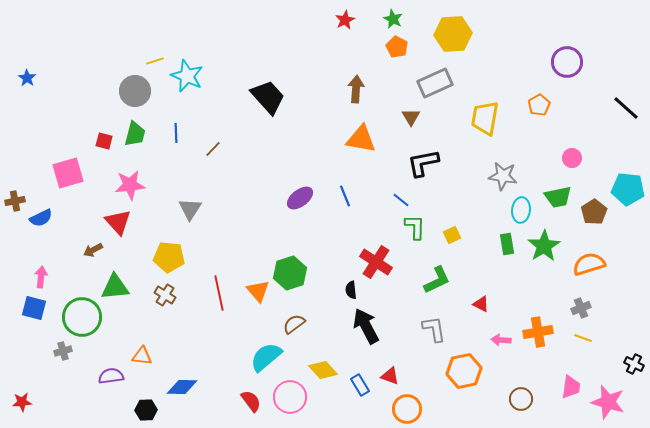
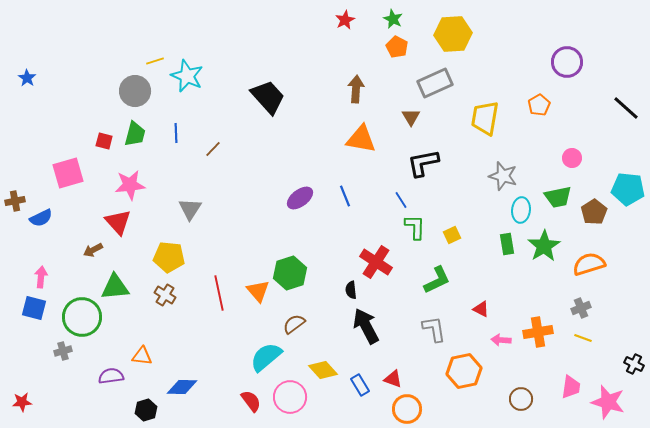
gray star at (503, 176): rotated 8 degrees clockwise
blue line at (401, 200): rotated 18 degrees clockwise
red triangle at (481, 304): moved 5 px down
red triangle at (390, 376): moved 3 px right, 3 px down
black hexagon at (146, 410): rotated 15 degrees counterclockwise
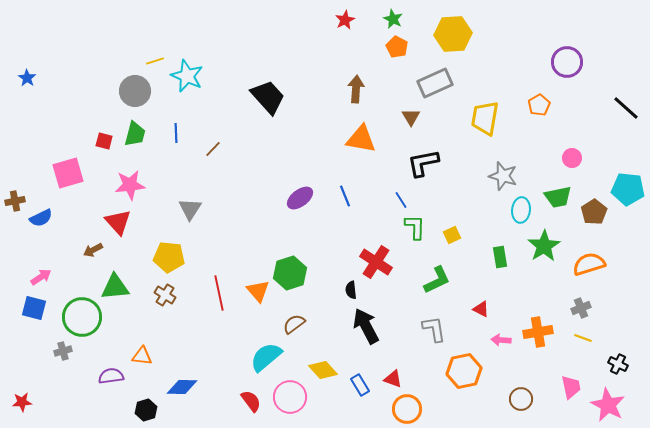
green rectangle at (507, 244): moved 7 px left, 13 px down
pink arrow at (41, 277): rotated 50 degrees clockwise
black cross at (634, 364): moved 16 px left
pink trapezoid at (571, 387): rotated 20 degrees counterclockwise
pink star at (608, 402): moved 3 px down; rotated 12 degrees clockwise
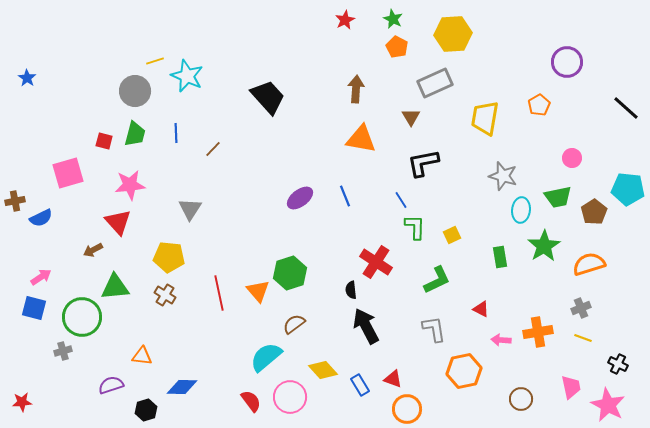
purple semicircle at (111, 376): moved 9 px down; rotated 10 degrees counterclockwise
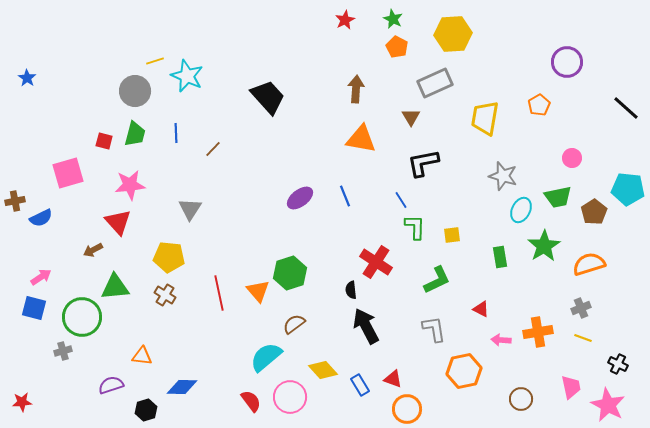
cyan ellipse at (521, 210): rotated 20 degrees clockwise
yellow square at (452, 235): rotated 18 degrees clockwise
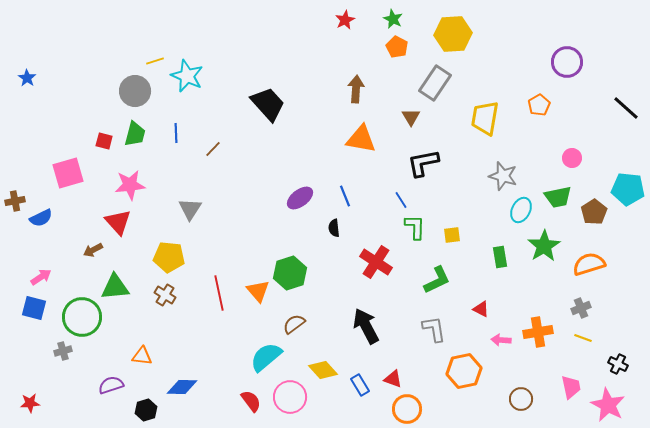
gray rectangle at (435, 83): rotated 32 degrees counterclockwise
black trapezoid at (268, 97): moved 7 px down
black semicircle at (351, 290): moved 17 px left, 62 px up
red star at (22, 402): moved 8 px right, 1 px down
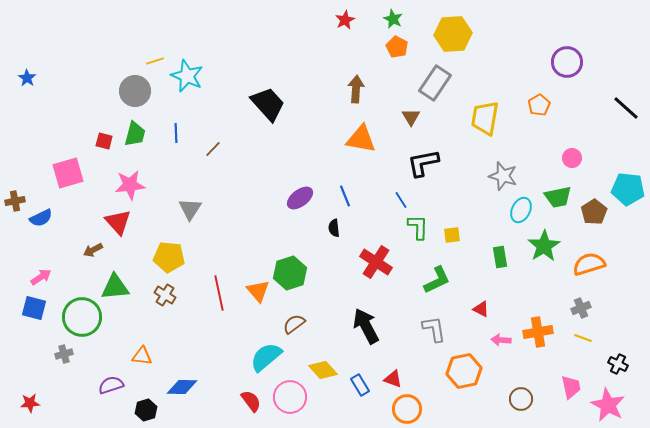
green L-shape at (415, 227): moved 3 px right
gray cross at (63, 351): moved 1 px right, 3 px down
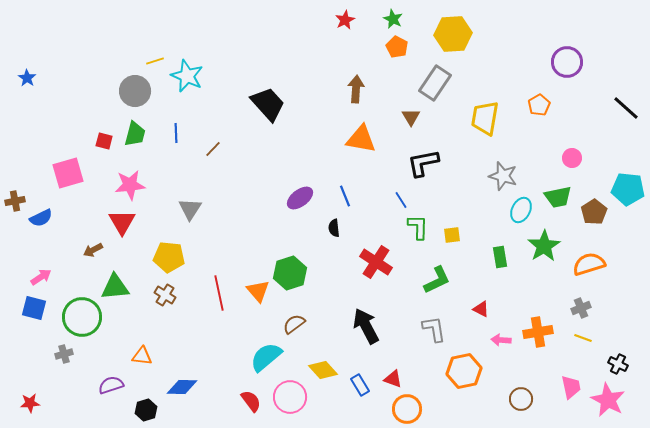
red triangle at (118, 222): moved 4 px right; rotated 12 degrees clockwise
pink star at (608, 405): moved 5 px up
